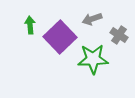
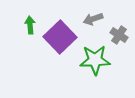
gray arrow: moved 1 px right
green star: moved 2 px right, 1 px down
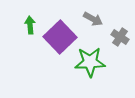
gray arrow: rotated 132 degrees counterclockwise
gray cross: moved 1 px right, 2 px down
green star: moved 5 px left, 2 px down
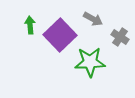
purple square: moved 2 px up
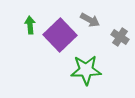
gray arrow: moved 3 px left, 1 px down
green star: moved 4 px left, 8 px down
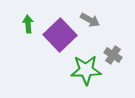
green arrow: moved 2 px left, 1 px up
gray cross: moved 7 px left, 18 px down
